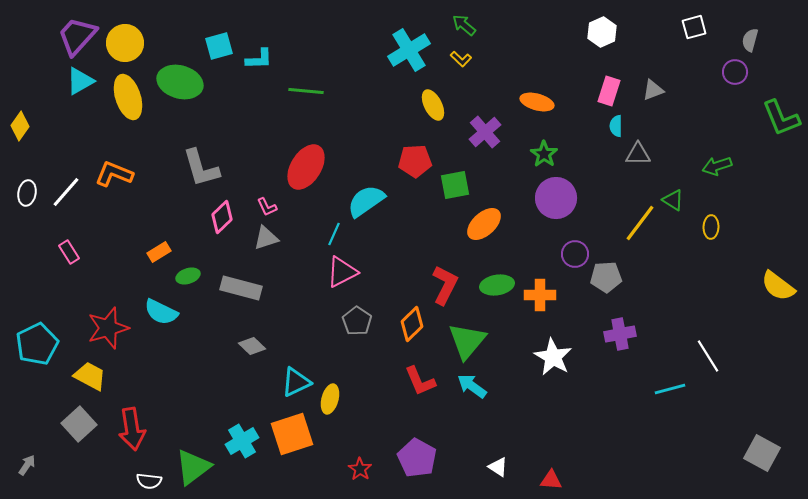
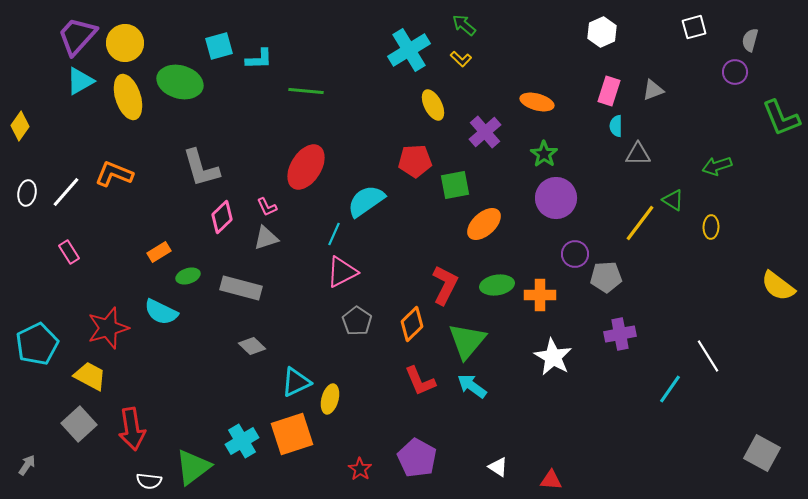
cyan line at (670, 389): rotated 40 degrees counterclockwise
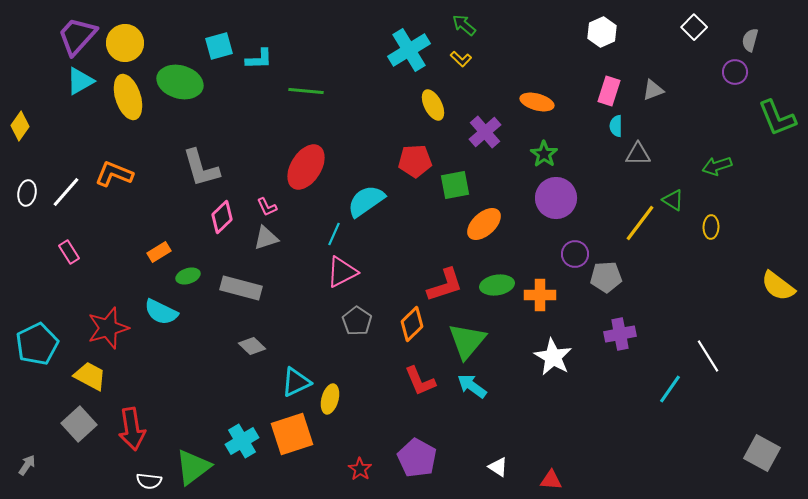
white square at (694, 27): rotated 30 degrees counterclockwise
green L-shape at (781, 118): moved 4 px left
red L-shape at (445, 285): rotated 45 degrees clockwise
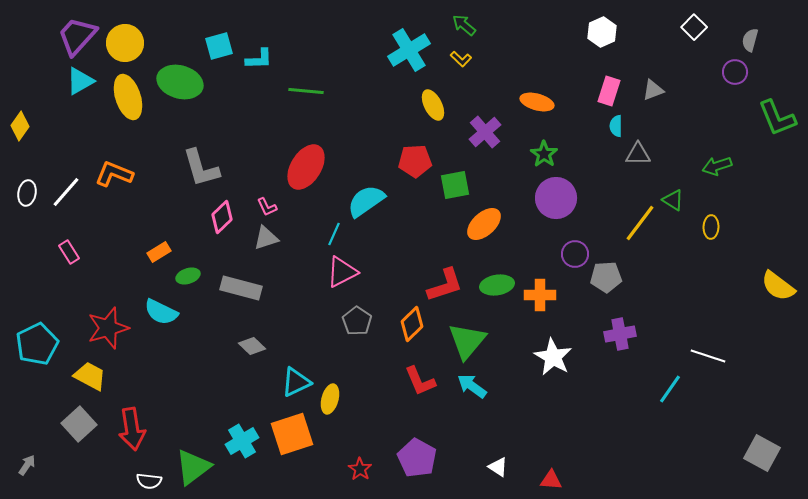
white line at (708, 356): rotated 40 degrees counterclockwise
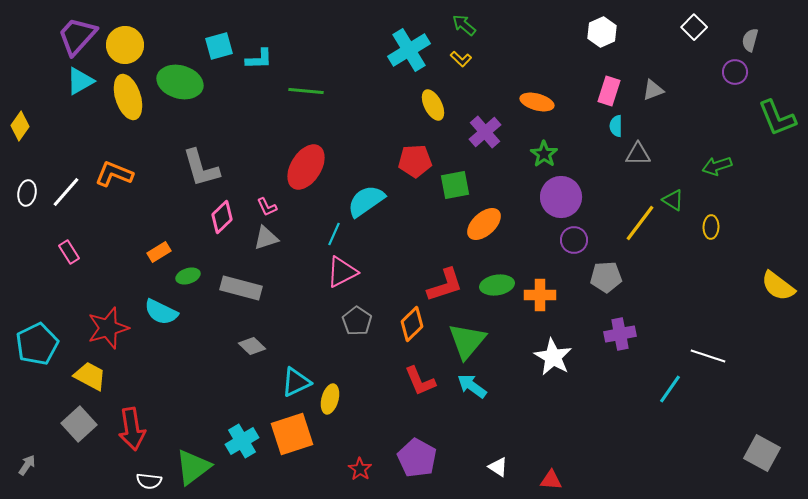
yellow circle at (125, 43): moved 2 px down
purple circle at (556, 198): moved 5 px right, 1 px up
purple circle at (575, 254): moved 1 px left, 14 px up
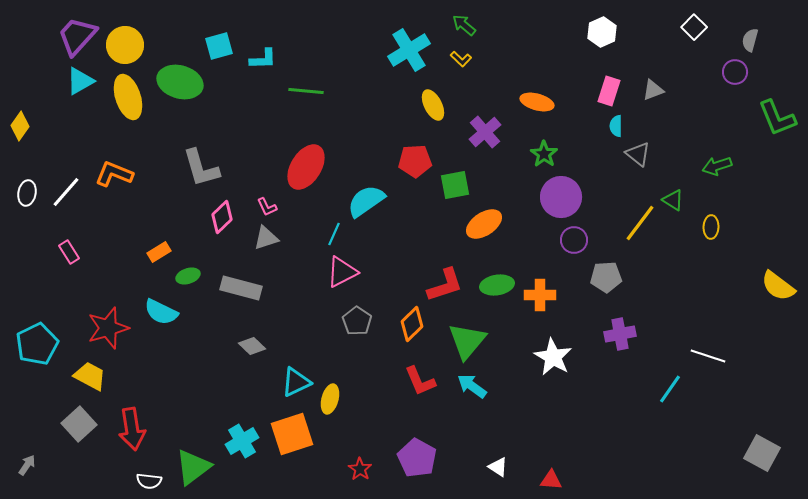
cyan L-shape at (259, 59): moved 4 px right
gray triangle at (638, 154): rotated 40 degrees clockwise
orange ellipse at (484, 224): rotated 9 degrees clockwise
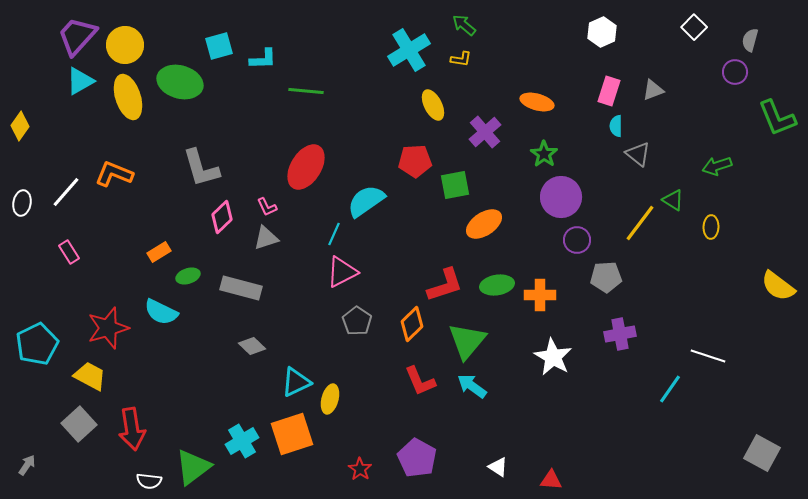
yellow L-shape at (461, 59): rotated 35 degrees counterclockwise
white ellipse at (27, 193): moved 5 px left, 10 px down
purple circle at (574, 240): moved 3 px right
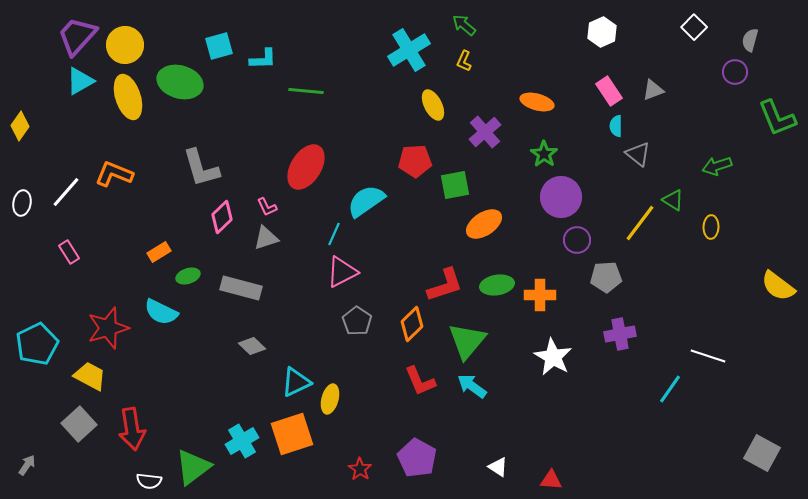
yellow L-shape at (461, 59): moved 3 px right, 2 px down; rotated 105 degrees clockwise
pink rectangle at (609, 91): rotated 52 degrees counterclockwise
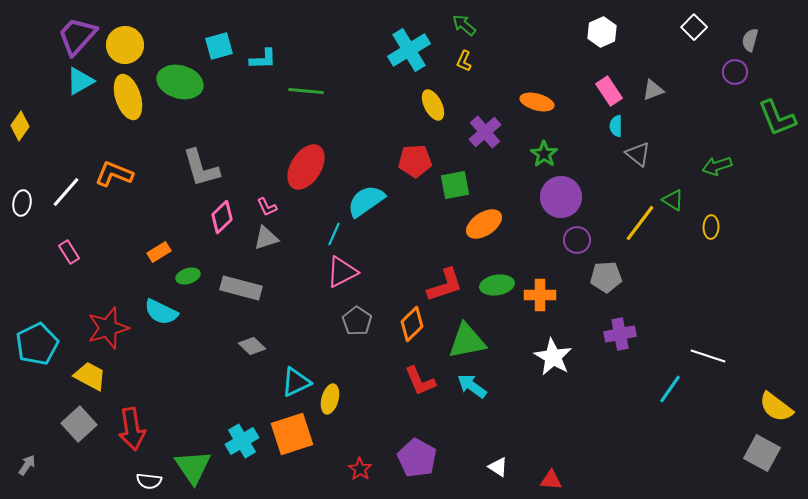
yellow semicircle at (778, 286): moved 2 px left, 121 px down
green triangle at (467, 341): rotated 39 degrees clockwise
green triangle at (193, 467): rotated 27 degrees counterclockwise
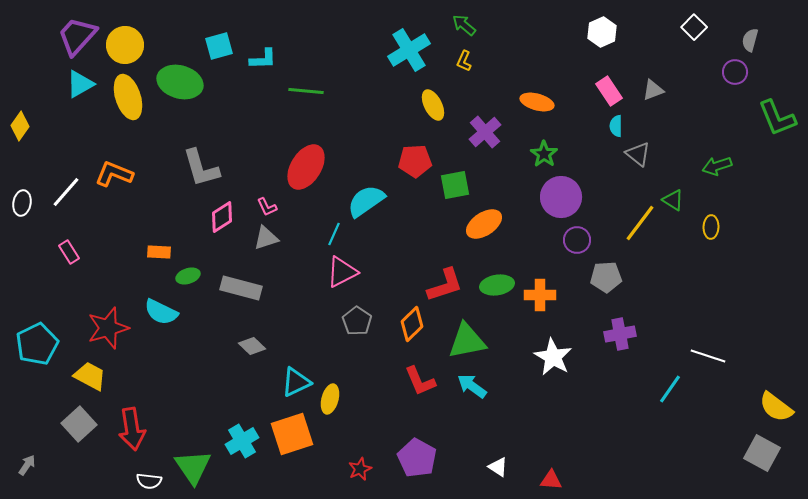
cyan triangle at (80, 81): moved 3 px down
pink diamond at (222, 217): rotated 12 degrees clockwise
orange rectangle at (159, 252): rotated 35 degrees clockwise
red star at (360, 469): rotated 15 degrees clockwise
